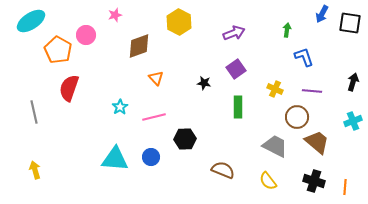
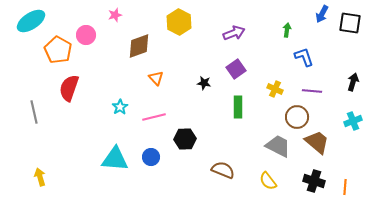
gray trapezoid: moved 3 px right
yellow arrow: moved 5 px right, 7 px down
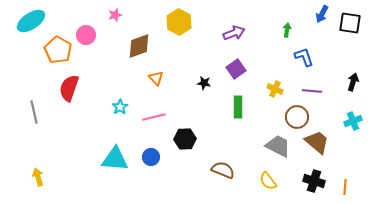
yellow arrow: moved 2 px left
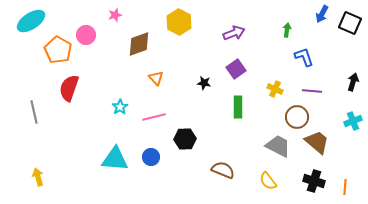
black square: rotated 15 degrees clockwise
brown diamond: moved 2 px up
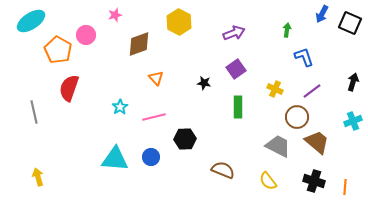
purple line: rotated 42 degrees counterclockwise
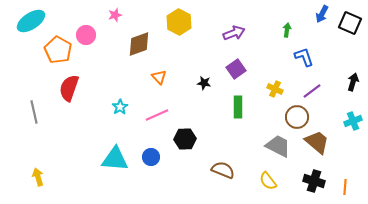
orange triangle: moved 3 px right, 1 px up
pink line: moved 3 px right, 2 px up; rotated 10 degrees counterclockwise
